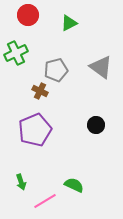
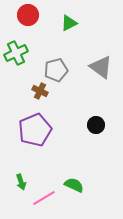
pink line: moved 1 px left, 3 px up
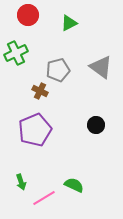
gray pentagon: moved 2 px right
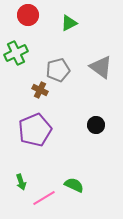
brown cross: moved 1 px up
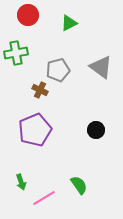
green cross: rotated 15 degrees clockwise
black circle: moved 5 px down
green semicircle: moved 5 px right; rotated 30 degrees clockwise
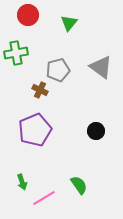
green triangle: rotated 24 degrees counterclockwise
black circle: moved 1 px down
green arrow: moved 1 px right
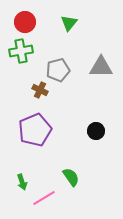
red circle: moved 3 px left, 7 px down
green cross: moved 5 px right, 2 px up
gray triangle: rotated 35 degrees counterclockwise
green semicircle: moved 8 px left, 8 px up
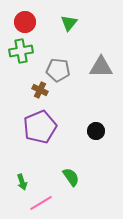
gray pentagon: rotated 20 degrees clockwise
purple pentagon: moved 5 px right, 3 px up
pink line: moved 3 px left, 5 px down
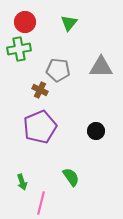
green cross: moved 2 px left, 2 px up
pink line: rotated 45 degrees counterclockwise
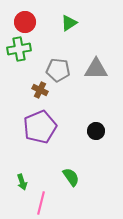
green triangle: rotated 18 degrees clockwise
gray triangle: moved 5 px left, 2 px down
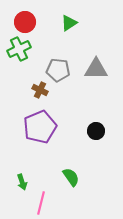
green cross: rotated 15 degrees counterclockwise
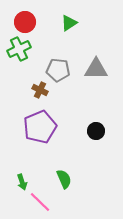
green semicircle: moved 7 px left, 2 px down; rotated 12 degrees clockwise
pink line: moved 1 px left, 1 px up; rotated 60 degrees counterclockwise
